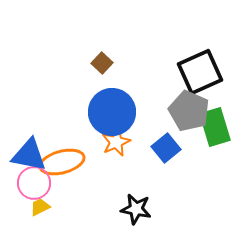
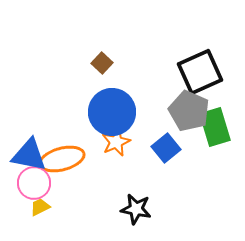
orange ellipse: moved 3 px up
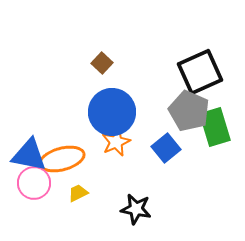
yellow trapezoid: moved 38 px right, 14 px up
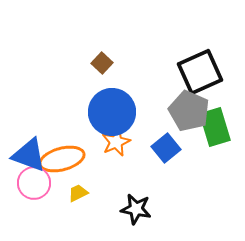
blue triangle: rotated 9 degrees clockwise
